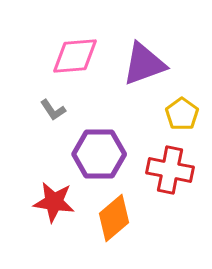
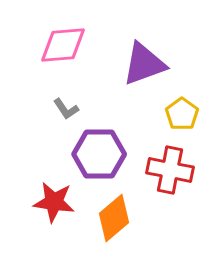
pink diamond: moved 12 px left, 11 px up
gray L-shape: moved 13 px right, 1 px up
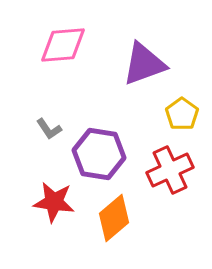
gray L-shape: moved 17 px left, 20 px down
purple hexagon: rotated 9 degrees clockwise
red cross: rotated 36 degrees counterclockwise
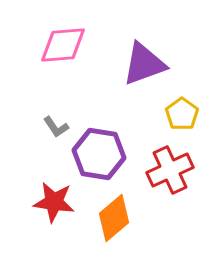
gray L-shape: moved 7 px right, 2 px up
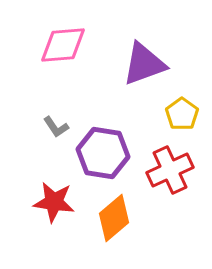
purple hexagon: moved 4 px right, 1 px up
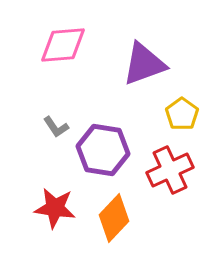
purple hexagon: moved 3 px up
red star: moved 1 px right, 6 px down
orange diamond: rotated 6 degrees counterclockwise
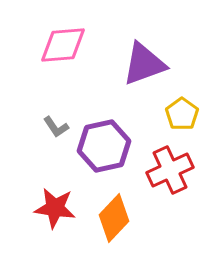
purple hexagon: moved 1 px right, 4 px up; rotated 21 degrees counterclockwise
